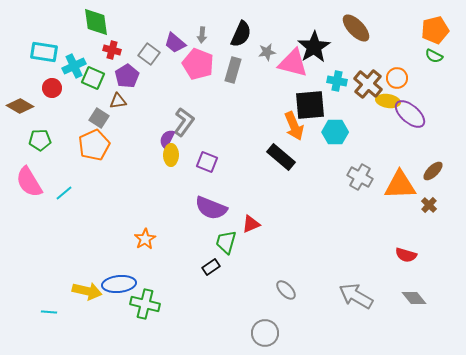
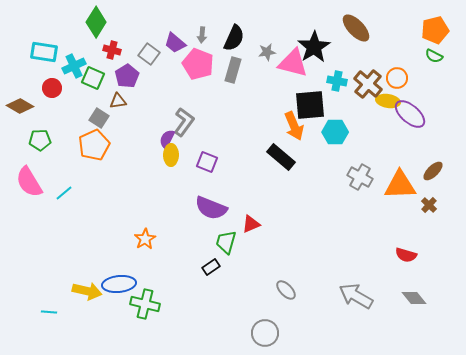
green diamond at (96, 22): rotated 40 degrees clockwise
black semicircle at (241, 34): moved 7 px left, 4 px down
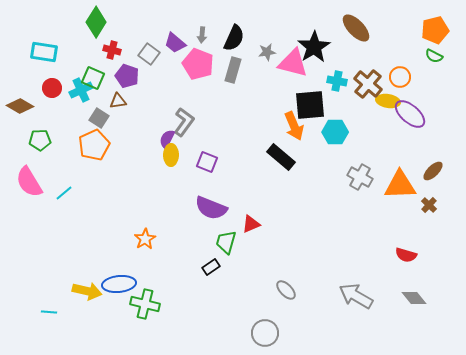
cyan cross at (74, 66): moved 7 px right, 24 px down
purple pentagon at (127, 76): rotated 20 degrees counterclockwise
orange circle at (397, 78): moved 3 px right, 1 px up
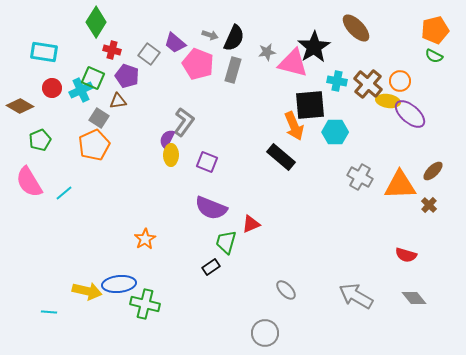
gray arrow at (202, 35): moved 8 px right; rotated 77 degrees counterclockwise
orange circle at (400, 77): moved 4 px down
green pentagon at (40, 140): rotated 20 degrees counterclockwise
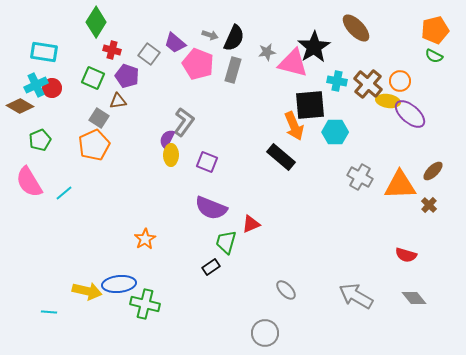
cyan cross at (81, 90): moved 45 px left, 5 px up
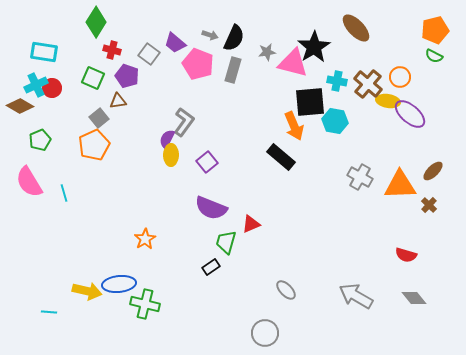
orange circle at (400, 81): moved 4 px up
black square at (310, 105): moved 3 px up
gray square at (99, 118): rotated 18 degrees clockwise
cyan hexagon at (335, 132): moved 11 px up; rotated 10 degrees clockwise
purple square at (207, 162): rotated 30 degrees clockwise
cyan line at (64, 193): rotated 66 degrees counterclockwise
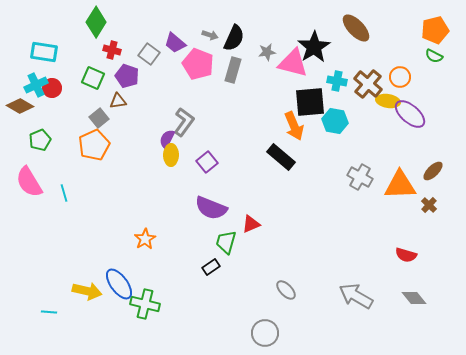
blue ellipse at (119, 284): rotated 60 degrees clockwise
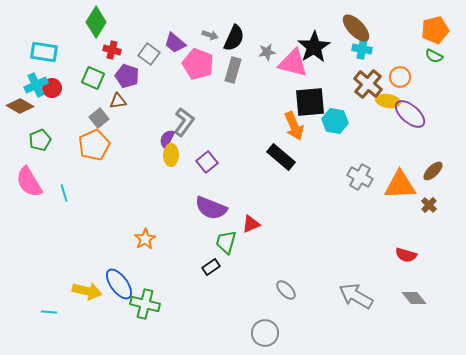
cyan cross at (337, 81): moved 25 px right, 32 px up
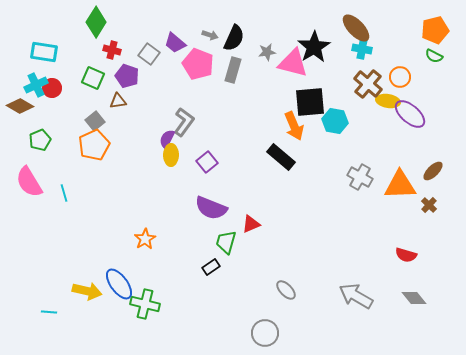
gray square at (99, 118): moved 4 px left, 3 px down
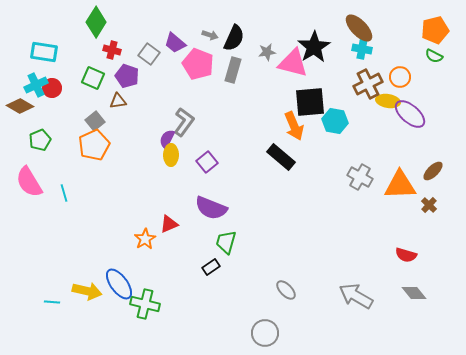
brown ellipse at (356, 28): moved 3 px right
brown cross at (368, 84): rotated 24 degrees clockwise
red triangle at (251, 224): moved 82 px left
gray diamond at (414, 298): moved 5 px up
cyan line at (49, 312): moved 3 px right, 10 px up
